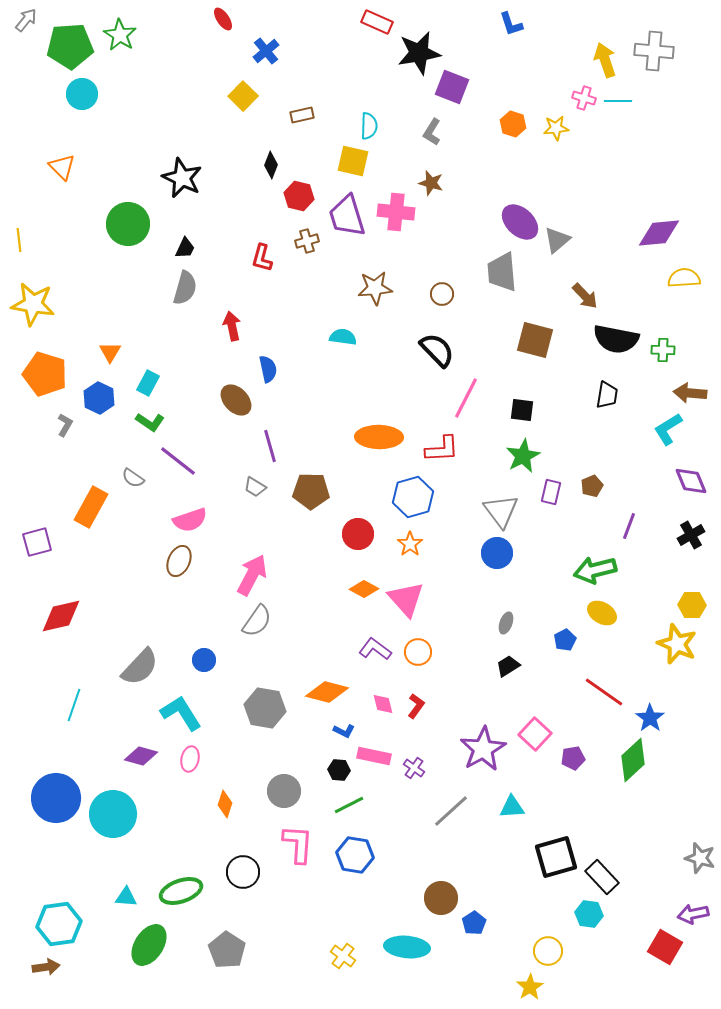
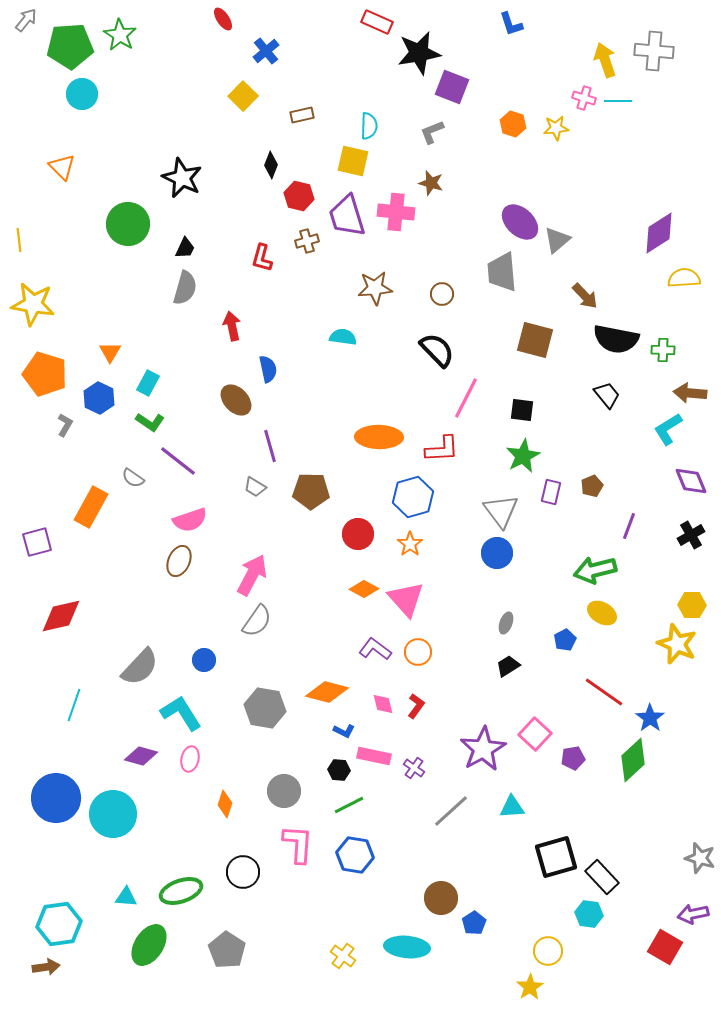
gray L-shape at (432, 132): rotated 36 degrees clockwise
purple diamond at (659, 233): rotated 27 degrees counterclockwise
black trapezoid at (607, 395): rotated 48 degrees counterclockwise
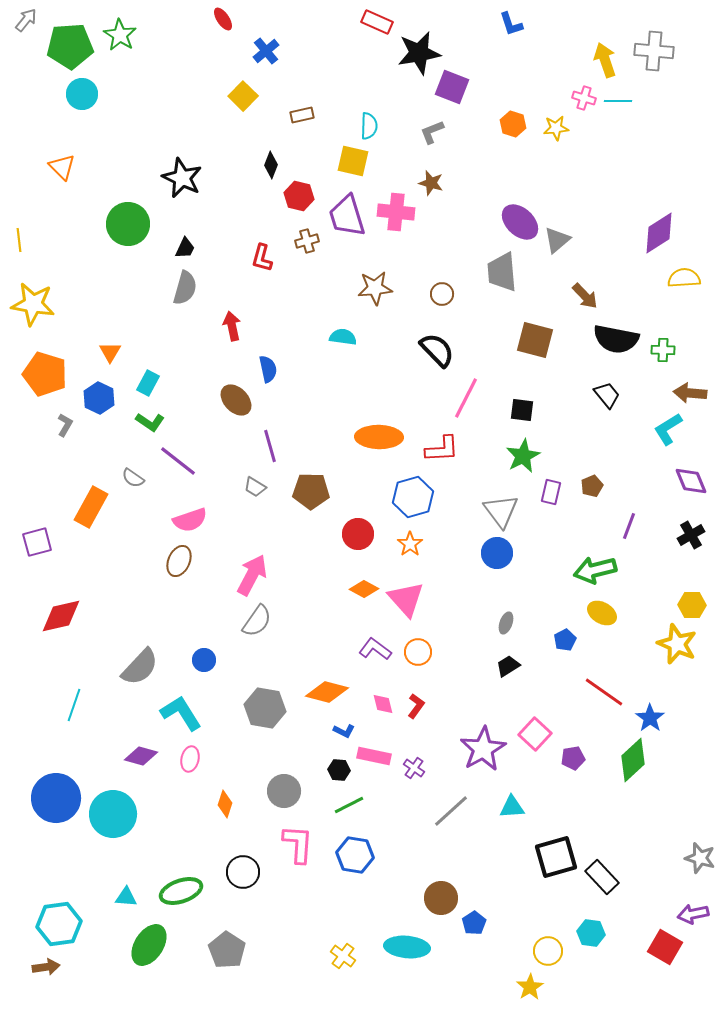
cyan hexagon at (589, 914): moved 2 px right, 19 px down
